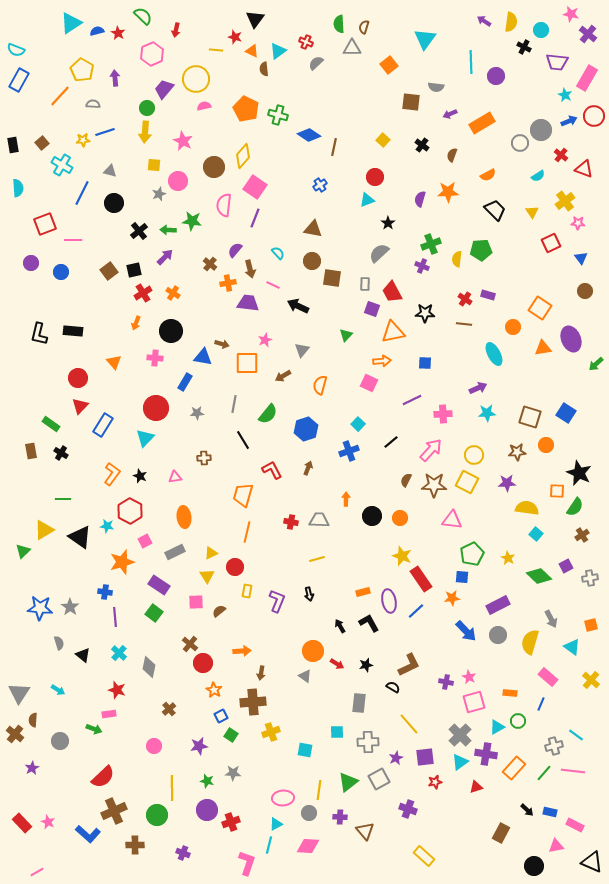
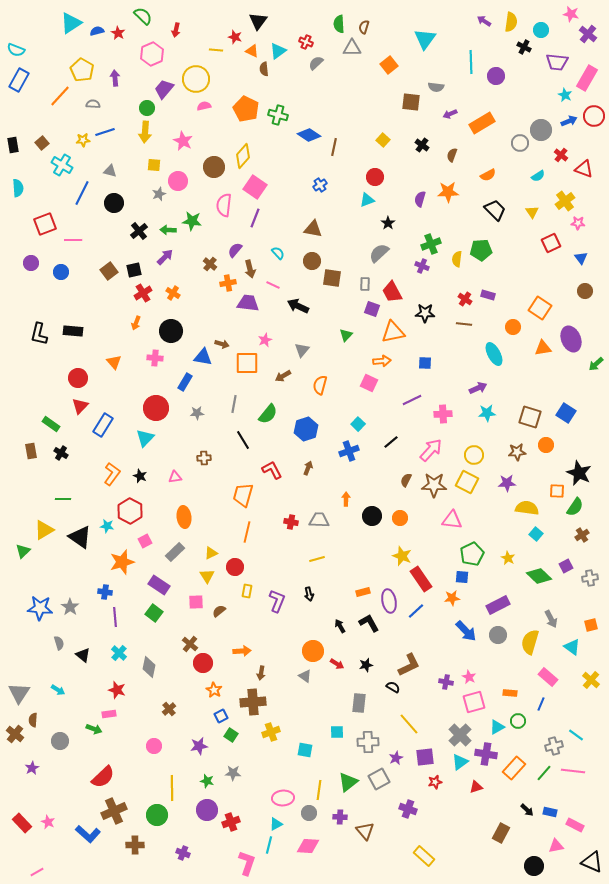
black triangle at (255, 19): moved 3 px right, 2 px down
gray rectangle at (175, 552): rotated 18 degrees counterclockwise
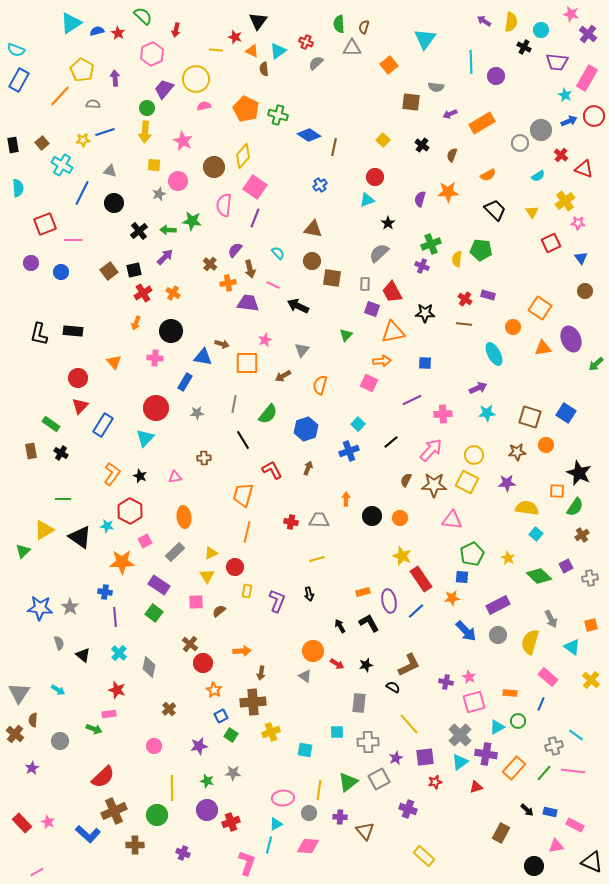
green pentagon at (481, 250): rotated 10 degrees clockwise
orange star at (122, 562): rotated 15 degrees clockwise
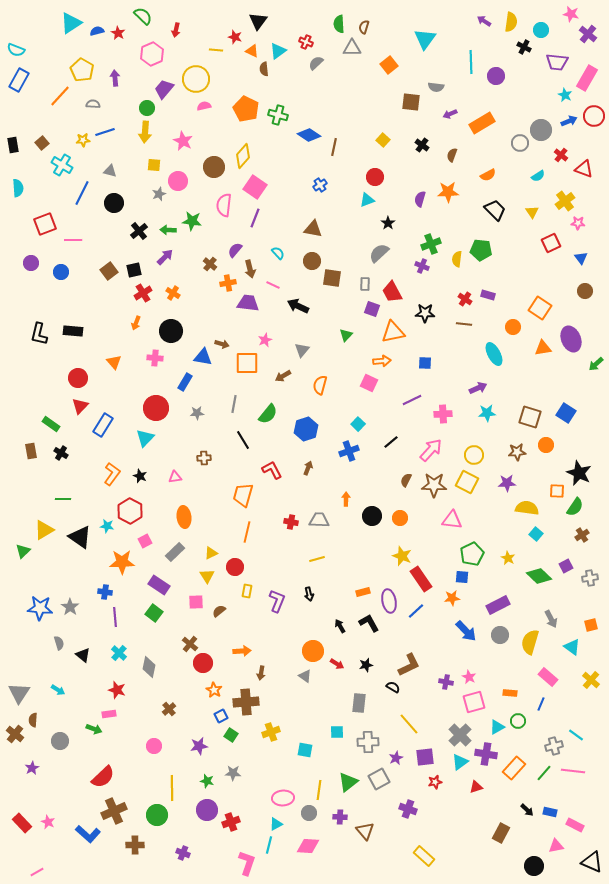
gray circle at (498, 635): moved 2 px right
brown cross at (253, 702): moved 7 px left
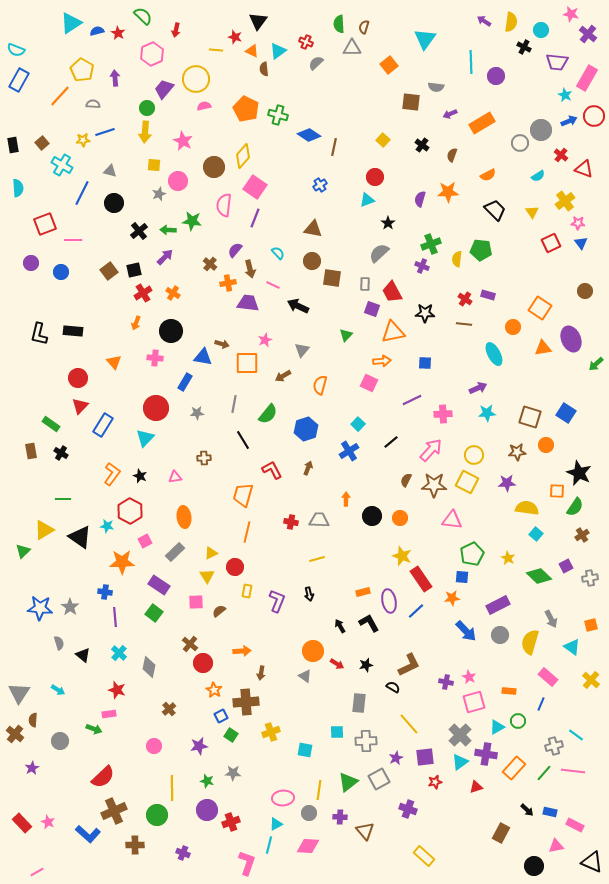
blue triangle at (581, 258): moved 15 px up
blue cross at (349, 451): rotated 12 degrees counterclockwise
orange rectangle at (510, 693): moved 1 px left, 2 px up
gray cross at (368, 742): moved 2 px left, 1 px up
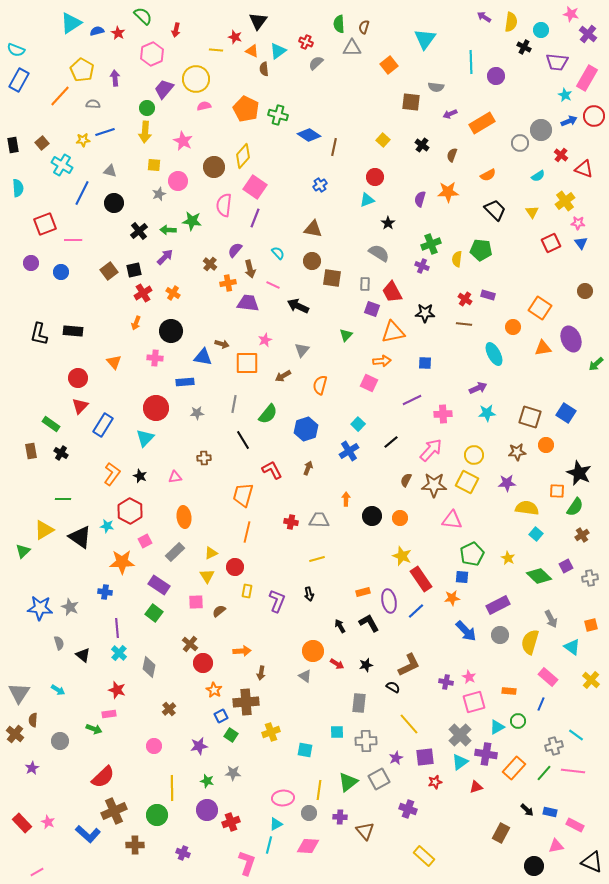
purple arrow at (484, 21): moved 4 px up
gray semicircle at (379, 253): rotated 75 degrees clockwise
blue rectangle at (185, 382): rotated 54 degrees clockwise
gray star at (70, 607): rotated 12 degrees counterclockwise
purple line at (115, 617): moved 2 px right, 11 px down
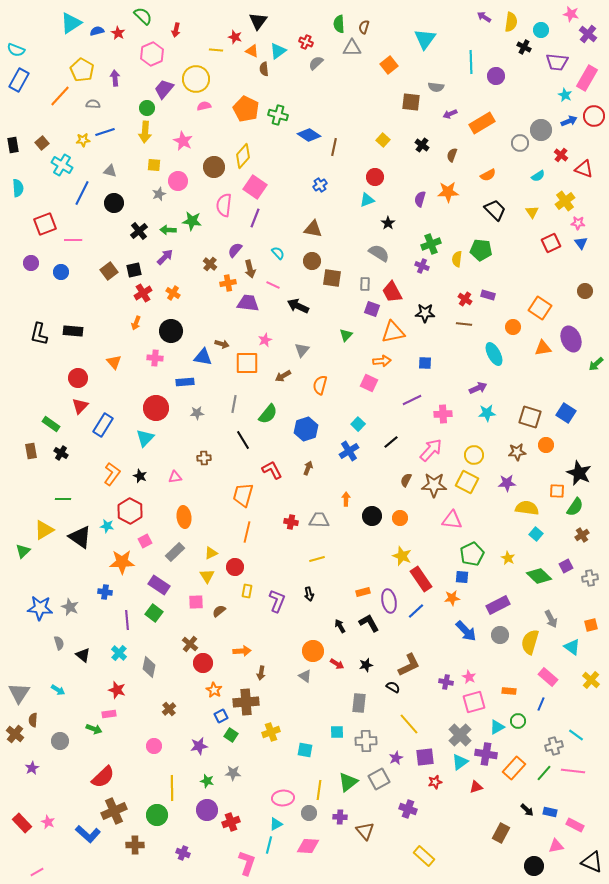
purple line at (117, 628): moved 10 px right, 8 px up
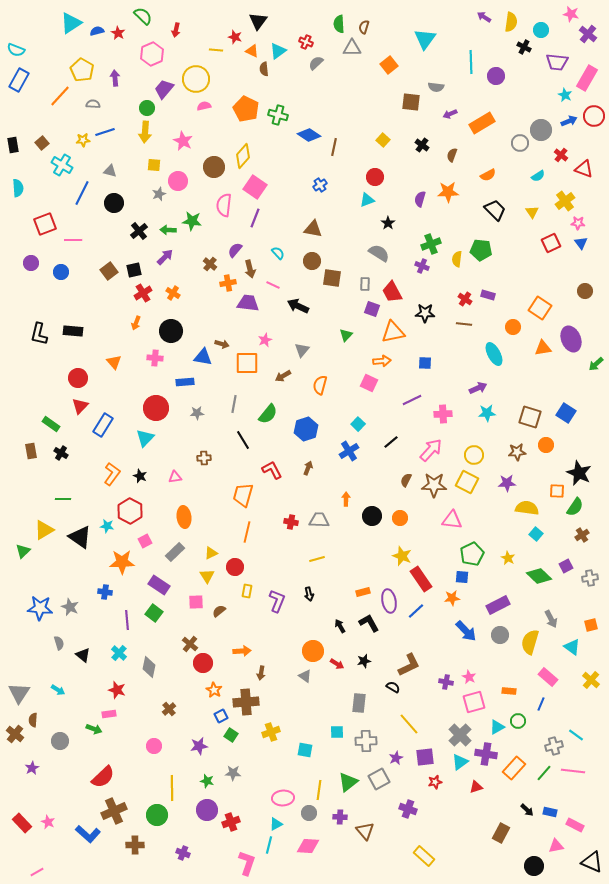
black star at (366, 665): moved 2 px left, 4 px up
